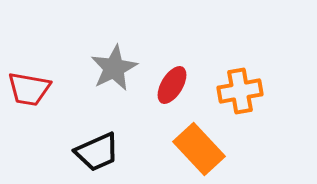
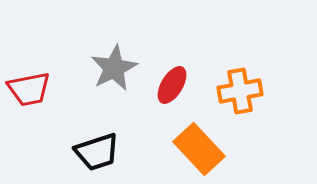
red trapezoid: rotated 21 degrees counterclockwise
black trapezoid: rotated 6 degrees clockwise
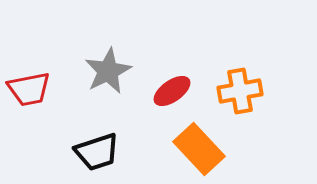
gray star: moved 6 px left, 3 px down
red ellipse: moved 6 px down; rotated 24 degrees clockwise
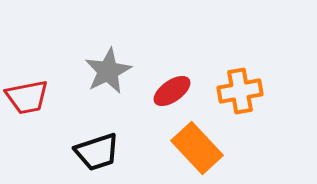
red trapezoid: moved 2 px left, 8 px down
orange rectangle: moved 2 px left, 1 px up
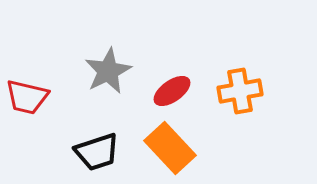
red trapezoid: rotated 24 degrees clockwise
orange rectangle: moved 27 px left
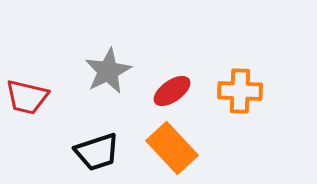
orange cross: rotated 12 degrees clockwise
orange rectangle: moved 2 px right
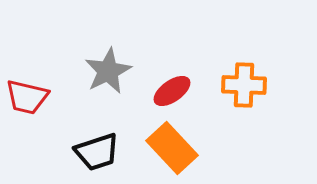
orange cross: moved 4 px right, 6 px up
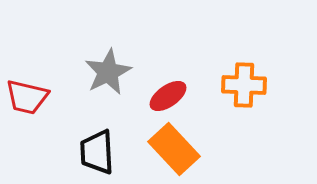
gray star: moved 1 px down
red ellipse: moved 4 px left, 5 px down
orange rectangle: moved 2 px right, 1 px down
black trapezoid: rotated 105 degrees clockwise
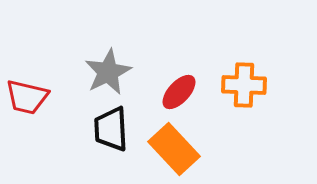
red ellipse: moved 11 px right, 4 px up; rotated 12 degrees counterclockwise
black trapezoid: moved 14 px right, 23 px up
